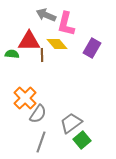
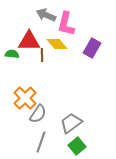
green square: moved 5 px left, 6 px down
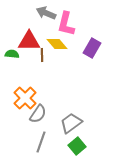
gray arrow: moved 2 px up
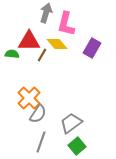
gray arrow: rotated 84 degrees clockwise
brown line: rotated 32 degrees clockwise
orange cross: moved 4 px right
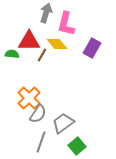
gray trapezoid: moved 8 px left
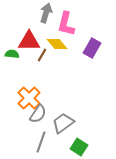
green square: moved 2 px right, 1 px down; rotated 18 degrees counterclockwise
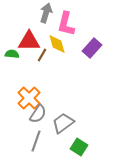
yellow diamond: rotated 25 degrees clockwise
purple rectangle: rotated 12 degrees clockwise
gray line: moved 5 px left, 1 px up
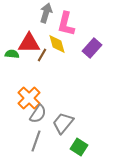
red triangle: moved 2 px down
gray trapezoid: rotated 15 degrees counterclockwise
